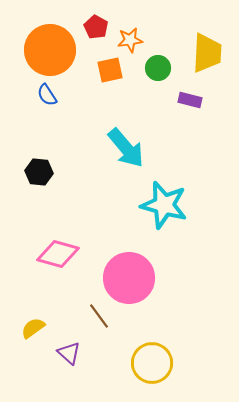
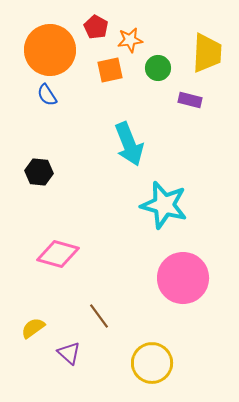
cyan arrow: moved 3 px right, 4 px up; rotated 18 degrees clockwise
pink circle: moved 54 px right
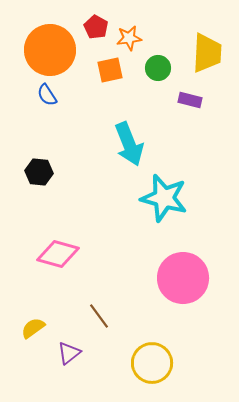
orange star: moved 1 px left, 2 px up
cyan star: moved 7 px up
purple triangle: rotated 40 degrees clockwise
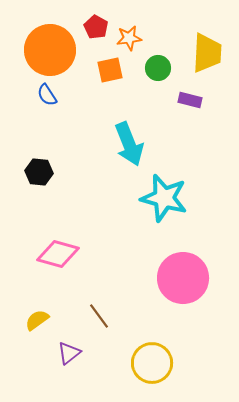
yellow semicircle: moved 4 px right, 8 px up
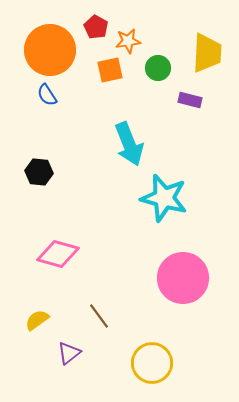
orange star: moved 1 px left, 3 px down
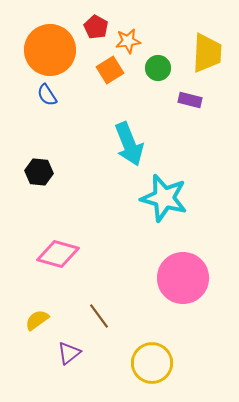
orange square: rotated 20 degrees counterclockwise
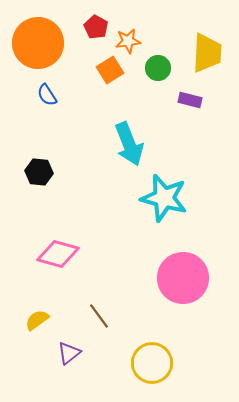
orange circle: moved 12 px left, 7 px up
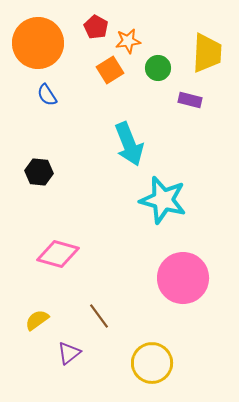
cyan star: moved 1 px left, 2 px down
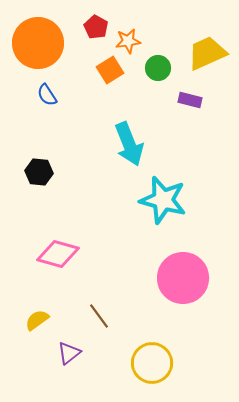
yellow trapezoid: rotated 117 degrees counterclockwise
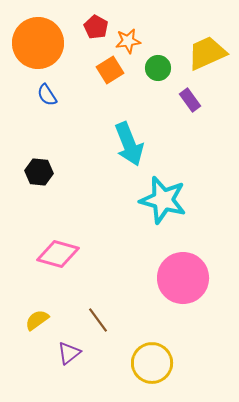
purple rectangle: rotated 40 degrees clockwise
brown line: moved 1 px left, 4 px down
